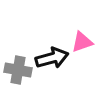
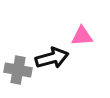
pink triangle: moved 6 px up; rotated 15 degrees clockwise
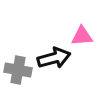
black arrow: moved 2 px right
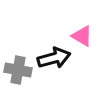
pink triangle: rotated 35 degrees clockwise
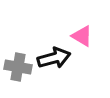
gray cross: moved 3 px up
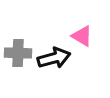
gray cross: moved 14 px up; rotated 8 degrees counterclockwise
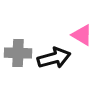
pink triangle: moved 1 px up
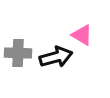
black arrow: moved 2 px right, 1 px up
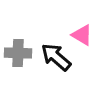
black arrow: rotated 124 degrees counterclockwise
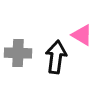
black arrow: rotated 56 degrees clockwise
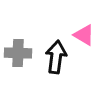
pink triangle: moved 2 px right
